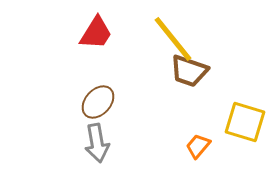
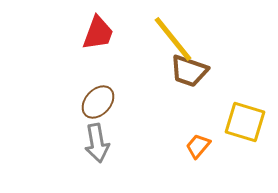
red trapezoid: moved 2 px right; rotated 12 degrees counterclockwise
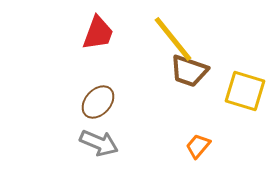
yellow square: moved 31 px up
gray arrow: moved 2 px right; rotated 57 degrees counterclockwise
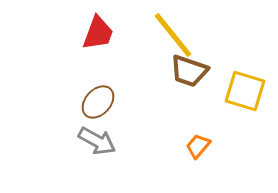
yellow line: moved 4 px up
gray arrow: moved 2 px left, 2 px up; rotated 6 degrees clockwise
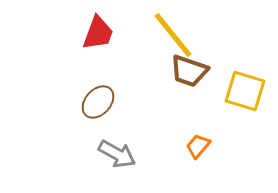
gray arrow: moved 20 px right, 13 px down
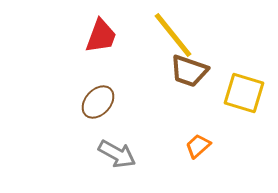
red trapezoid: moved 3 px right, 3 px down
yellow square: moved 1 px left, 2 px down
orange trapezoid: rotated 8 degrees clockwise
